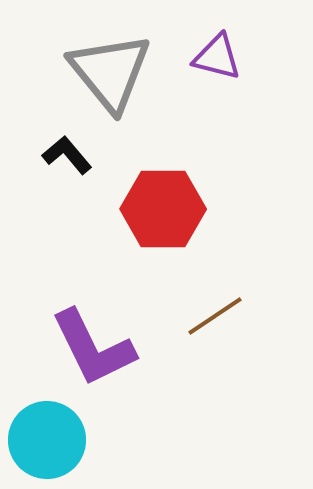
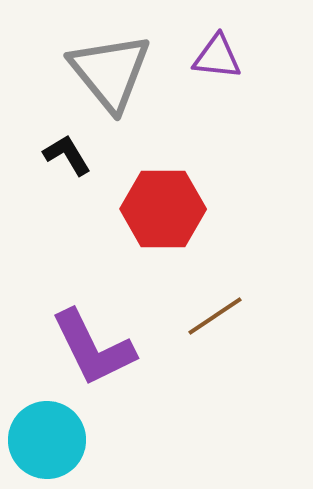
purple triangle: rotated 8 degrees counterclockwise
black L-shape: rotated 9 degrees clockwise
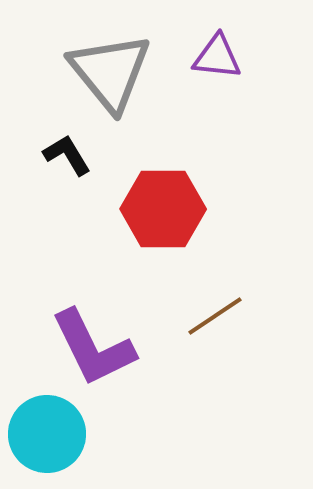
cyan circle: moved 6 px up
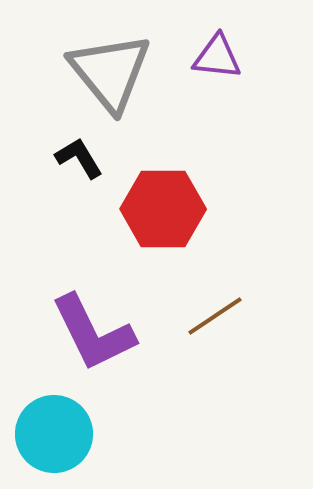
black L-shape: moved 12 px right, 3 px down
purple L-shape: moved 15 px up
cyan circle: moved 7 px right
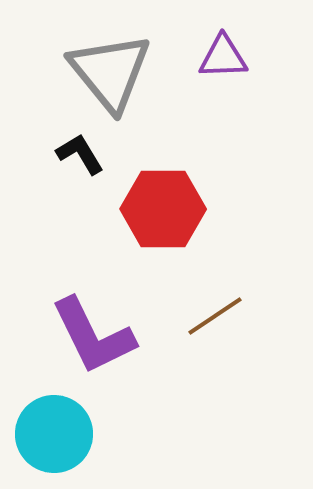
purple triangle: moved 6 px right; rotated 8 degrees counterclockwise
black L-shape: moved 1 px right, 4 px up
purple L-shape: moved 3 px down
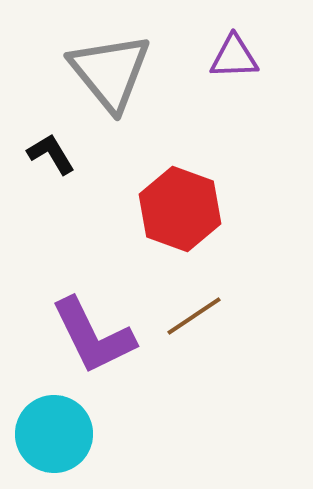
purple triangle: moved 11 px right
black L-shape: moved 29 px left
red hexagon: moved 17 px right; rotated 20 degrees clockwise
brown line: moved 21 px left
